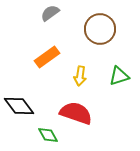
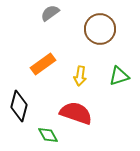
orange rectangle: moved 4 px left, 7 px down
black diamond: rotated 52 degrees clockwise
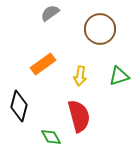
red semicircle: moved 3 px right, 3 px down; rotated 56 degrees clockwise
green diamond: moved 3 px right, 2 px down
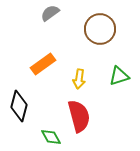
yellow arrow: moved 1 px left, 3 px down
